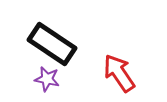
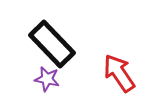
black rectangle: rotated 12 degrees clockwise
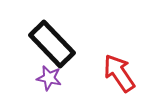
purple star: moved 2 px right, 1 px up
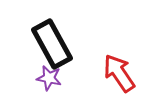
black rectangle: rotated 15 degrees clockwise
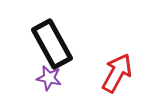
red arrow: moved 2 px left; rotated 63 degrees clockwise
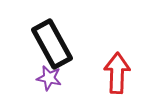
red arrow: rotated 27 degrees counterclockwise
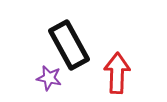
black rectangle: moved 17 px right, 1 px down
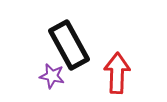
purple star: moved 3 px right, 2 px up
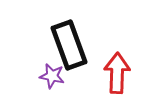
black rectangle: rotated 9 degrees clockwise
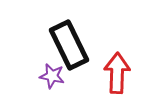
black rectangle: rotated 6 degrees counterclockwise
